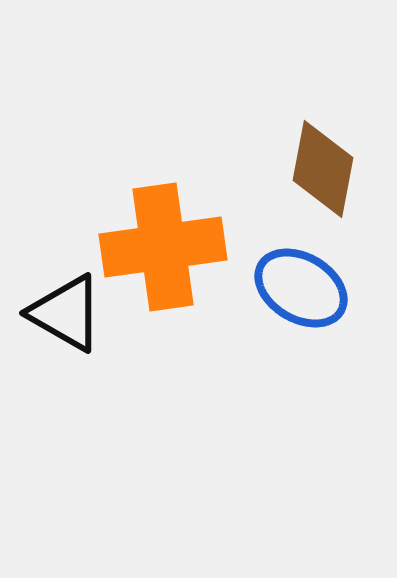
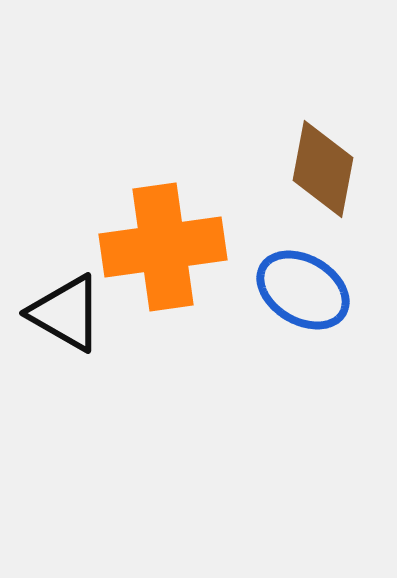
blue ellipse: moved 2 px right, 2 px down
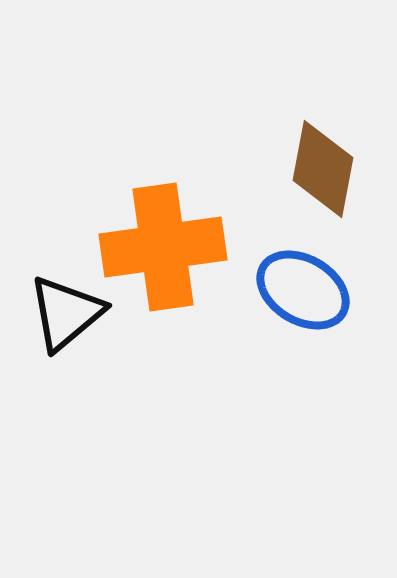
black triangle: rotated 50 degrees clockwise
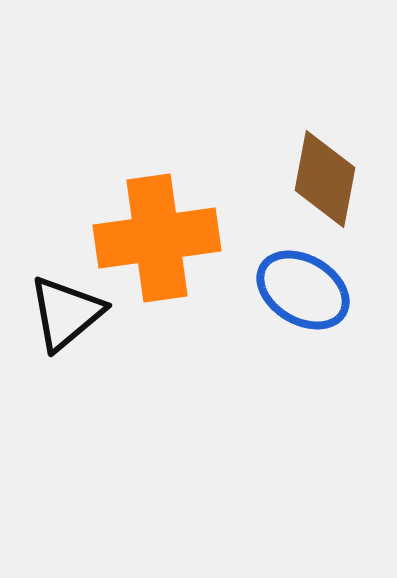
brown diamond: moved 2 px right, 10 px down
orange cross: moved 6 px left, 9 px up
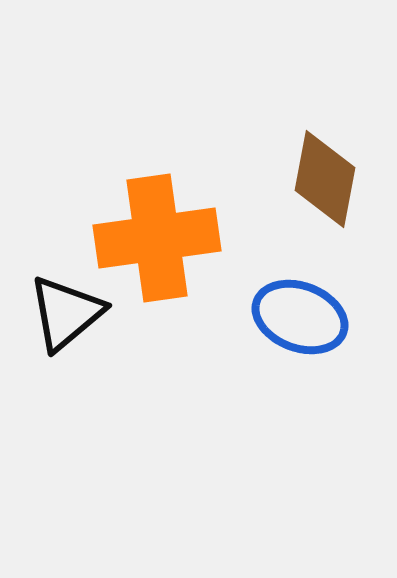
blue ellipse: moved 3 px left, 27 px down; rotated 10 degrees counterclockwise
